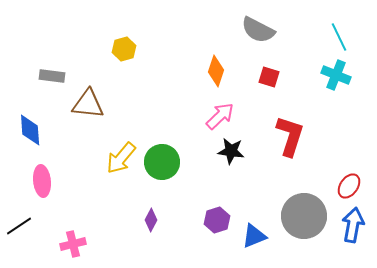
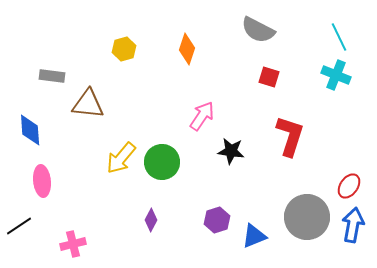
orange diamond: moved 29 px left, 22 px up
pink arrow: moved 18 px left; rotated 12 degrees counterclockwise
gray circle: moved 3 px right, 1 px down
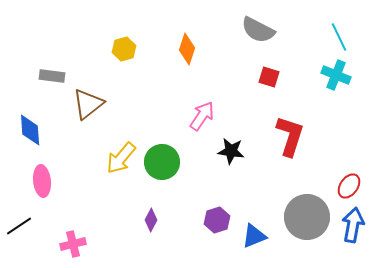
brown triangle: rotated 44 degrees counterclockwise
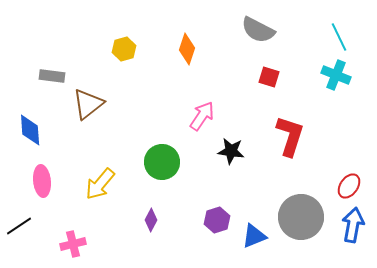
yellow arrow: moved 21 px left, 26 px down
gray circle: moved 6 px left
